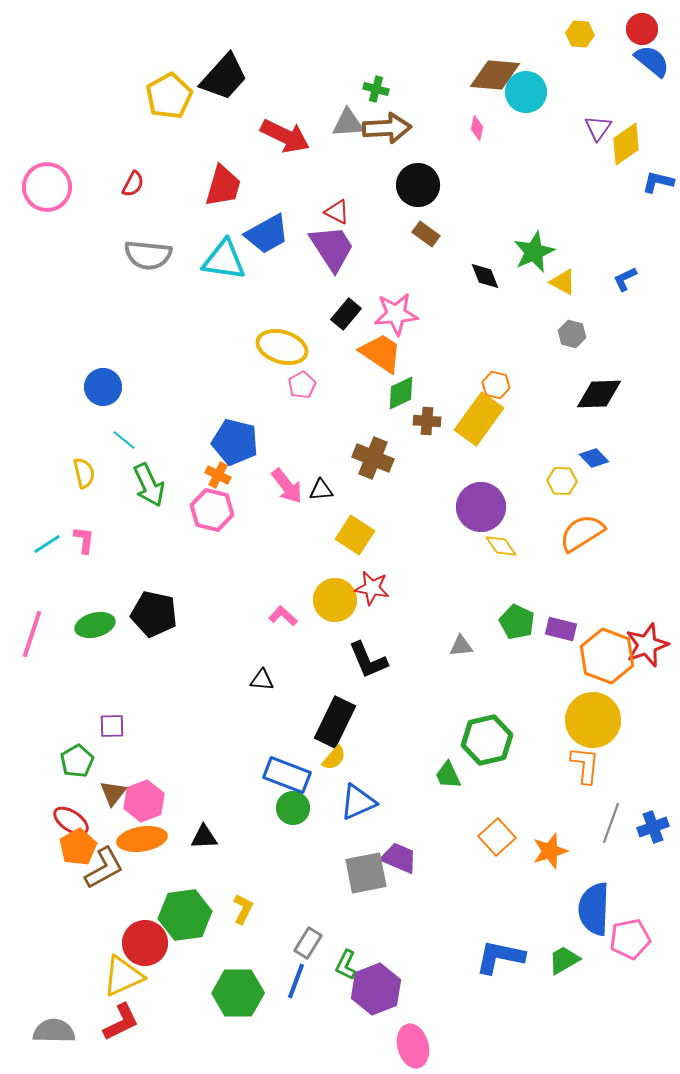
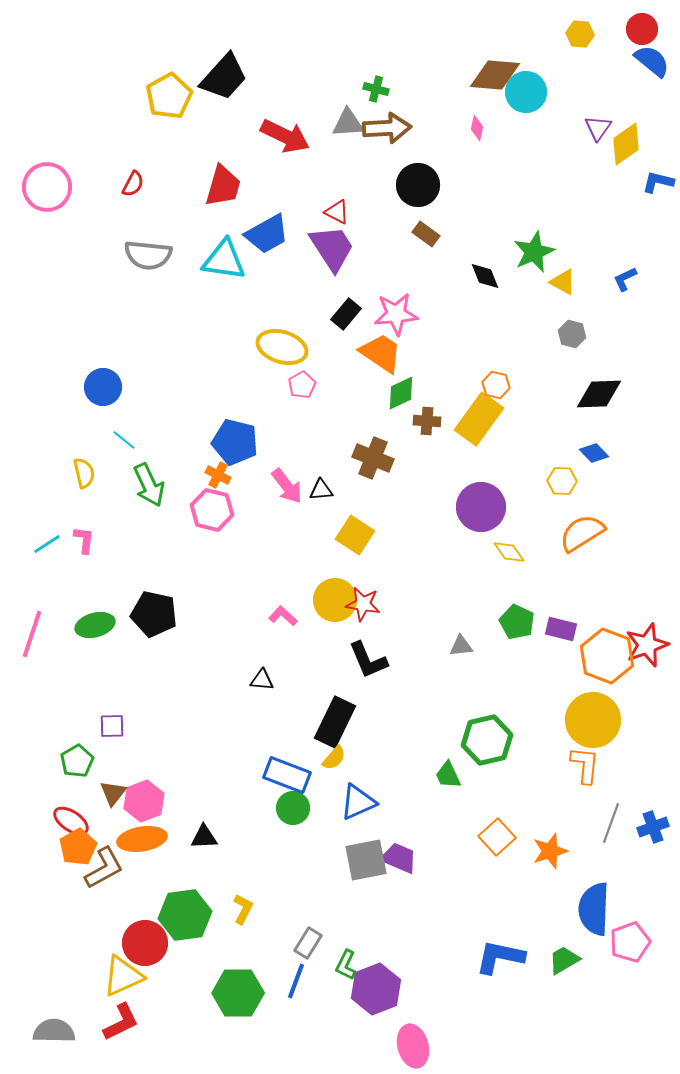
blue diamond at (594, 458): moved 5 px up
yellow diamond at (501, 546): moved 8 px right, 6 px down
red star at (372, 588): moved 9 px left, 16 px down
gray square at (366, 873): moved 13 px up
pink pentagon at (630, 939): moved 3 px down; rotated 9 degrees counterclockwise
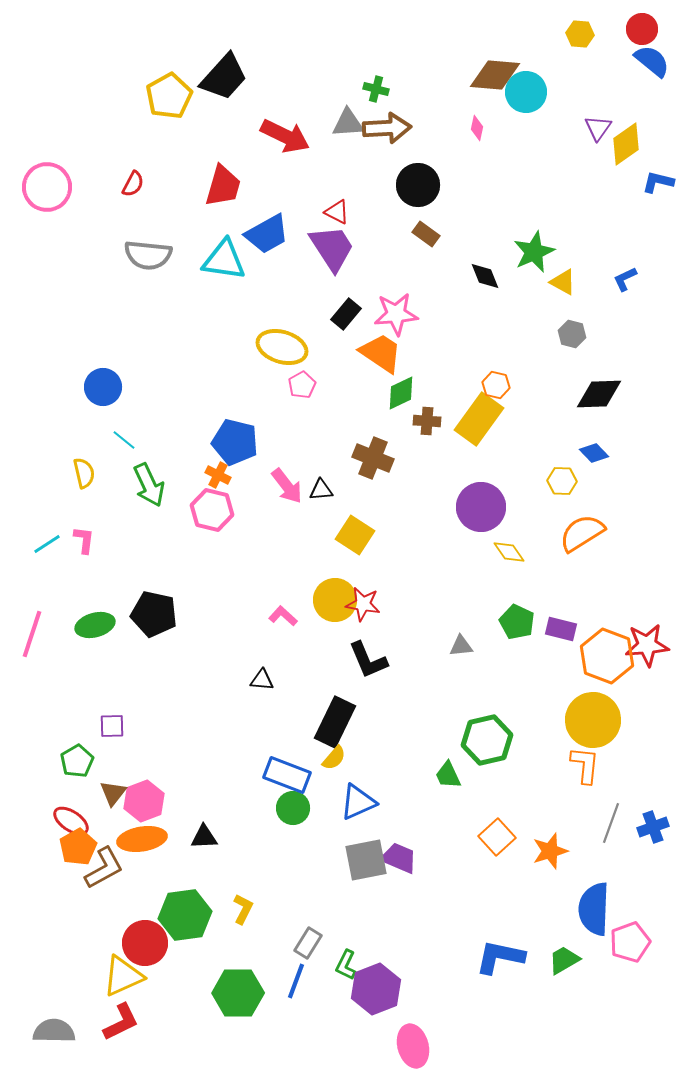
red star at (647, 645): rotated 15 degrees clockwise
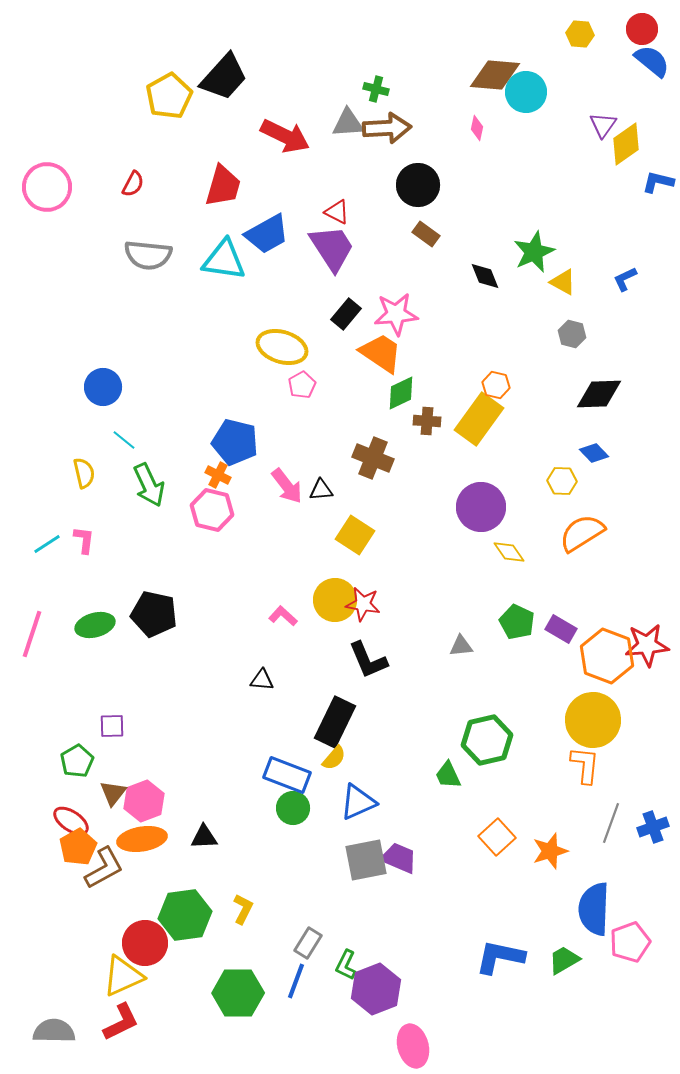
purple triangle at (598, 128): moved 5 px right, 3 px up
purple rectangle at (561, 629): rotated 16 degrees clockwise
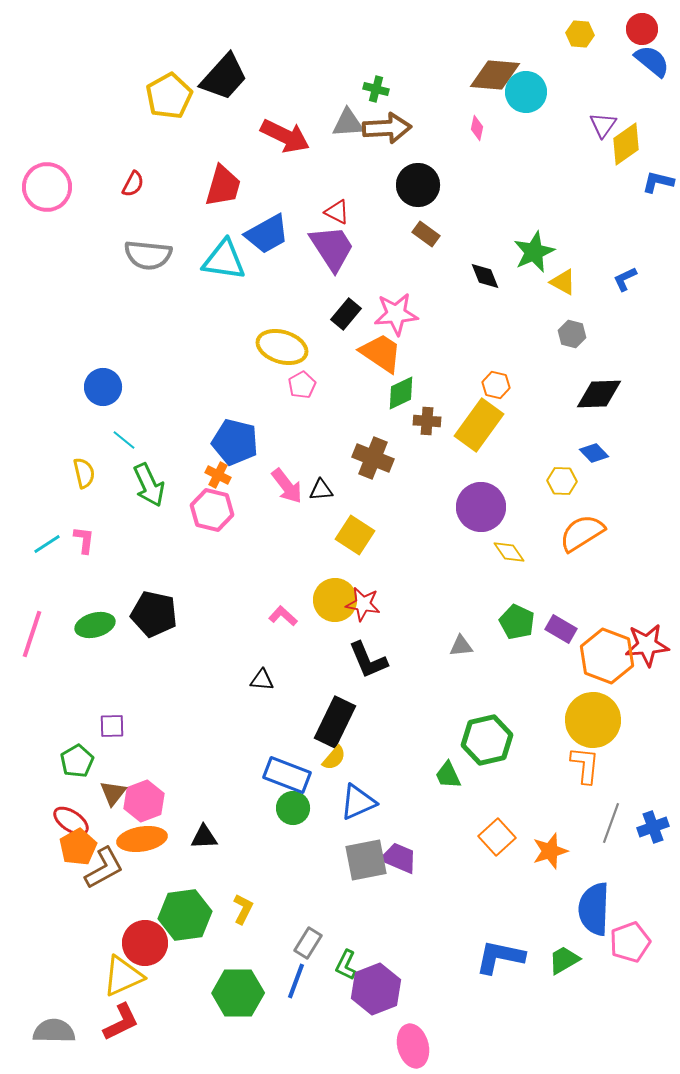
yellow rectangle at (479, 419): moved 6 px down
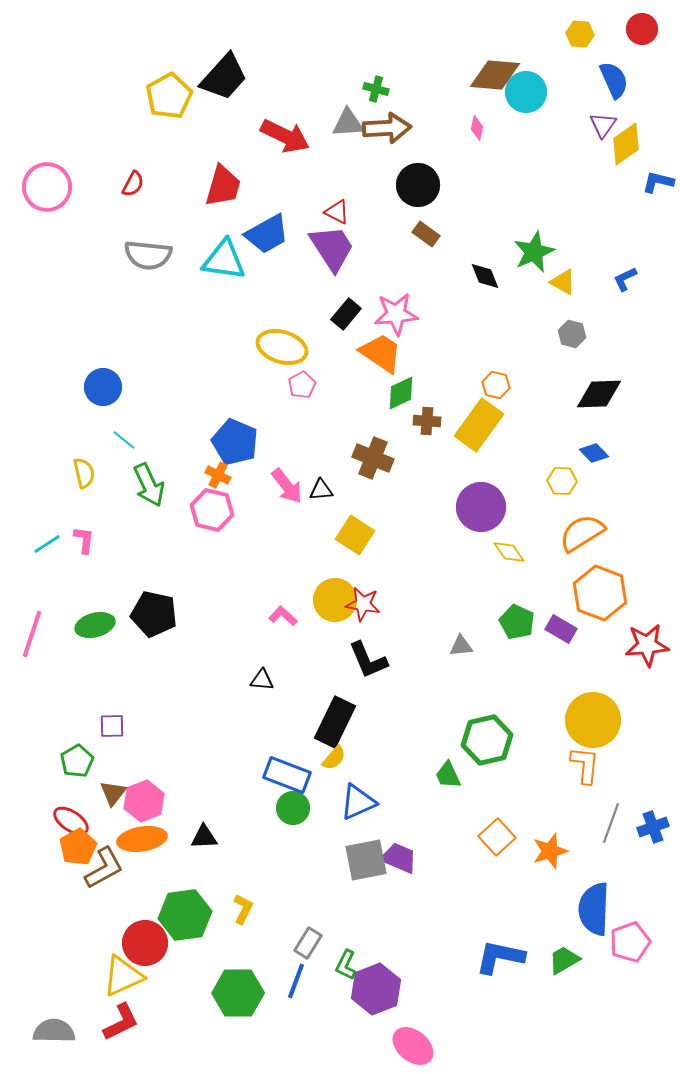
blue semicircle at (652, 61): moved 38 px left, 19 px down; rotated 27 degrees clockwise
blue pentagon at (235, 442): rotated 9 degrees clockwise
orange hexagon at (607, 656): moved 7 px left, 63 px up
pink ellipse at (413, 1046): rotated 36 degrees counterclockwise
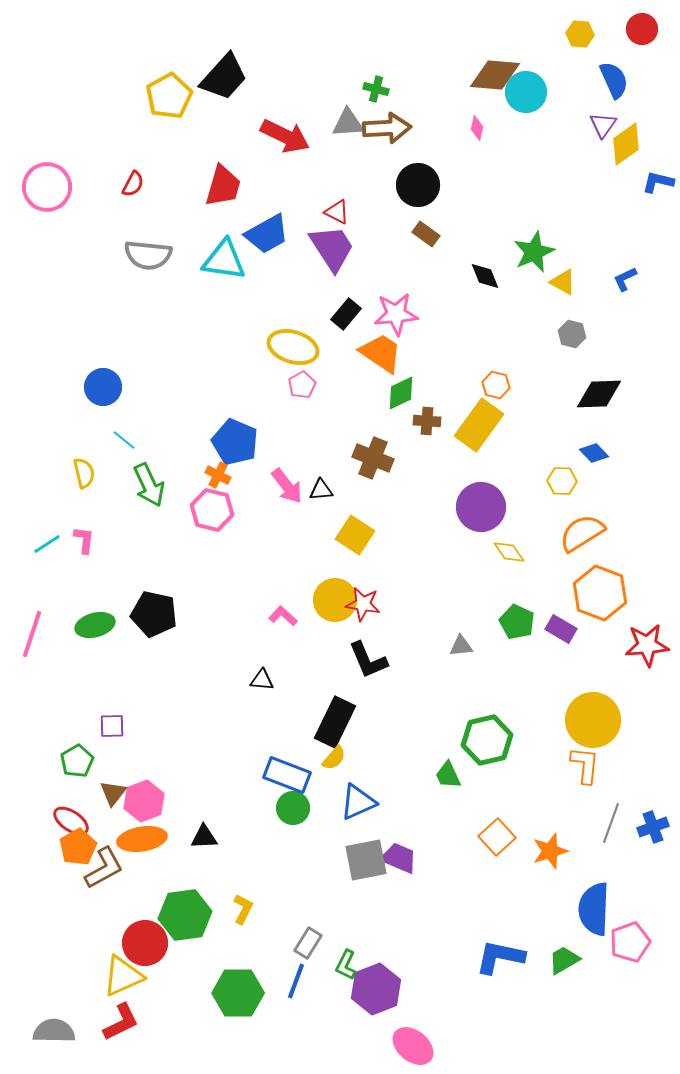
yellow ellipse at (282, 347): moved 11 px right
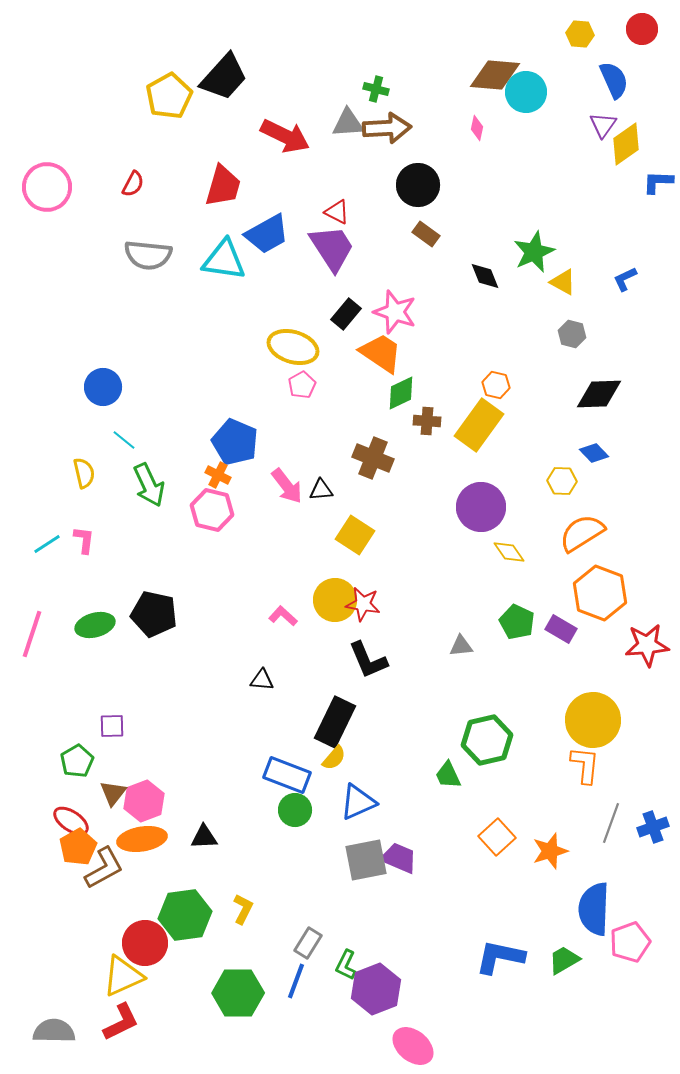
blue L-shape at (658, 182): rotated 12 degrees counterclockwise
pink star at (396, 314): moved 1 px left, 2 px up; rotated 24 degrees clockwise
green circle at (293, 808): moved 2 px right, 2 px down
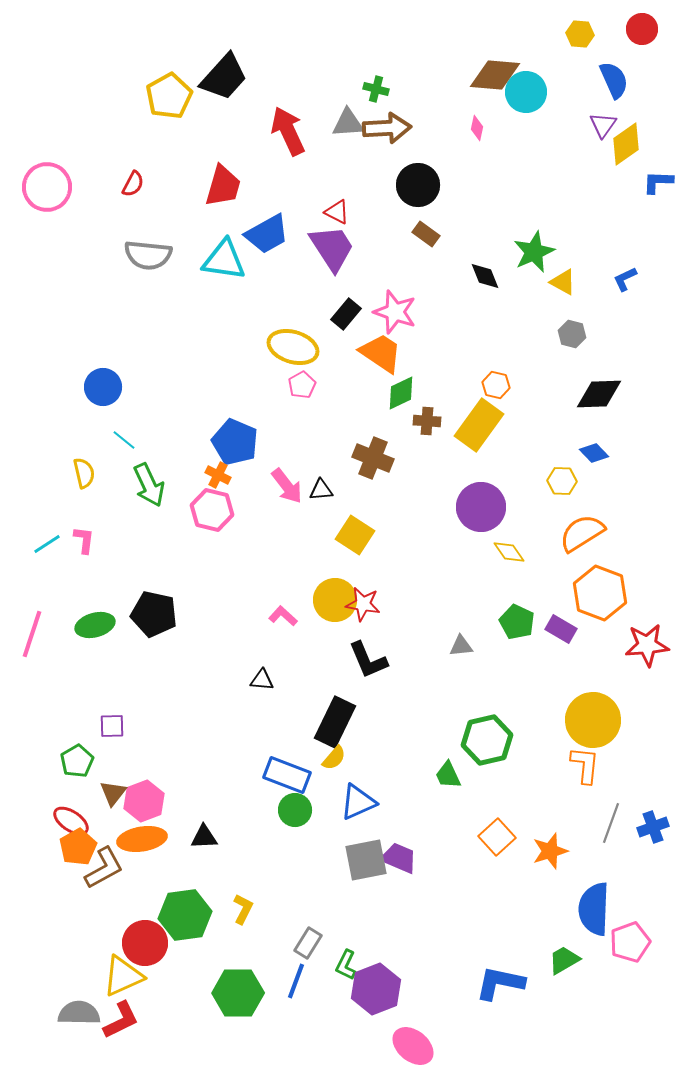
red arrow at (285, 136): moved 3 px right, 5 px up; rotated 141 degrees counterclockwise
blue L-shape at (500, 957): moved 26 px down
red L-shape at (121, 1022): moved 2 px up
gray semicircle at (54, 1031): moved 25 px right, 18 px up
